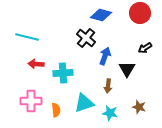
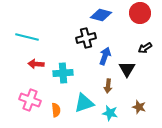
black cross: rotated 36 degrees clockwise
pink cross: moved 1 px left, 1 px up; rotated 20 degrees clockwise
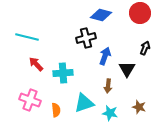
black arrow: rotated 144 degrees clockwise
red arrow: rotated 42 degrees clockwise
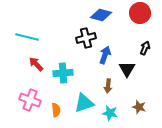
blue arrow: moved 1 px up
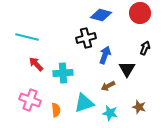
brown arrow: rotated 56 degrees clockwise
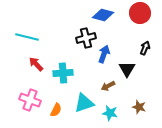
blue diamond: moved 2 px right
blue arrow: moved 1 px left, 1 px up
orange semicircle: rotated 32 degrees clockwise
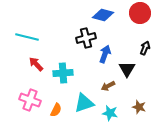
blue arrow: moved 1 px right
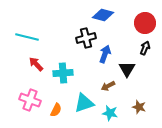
red circle: moved 5 px right, 10 px down
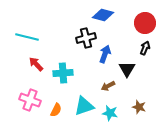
cyan triangle: moved 3 px down
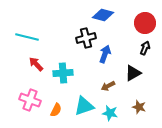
black triangle: moved 6 px right, 4 px down; rotated 30 degrees clockwise
